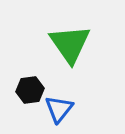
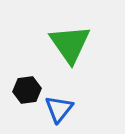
black hexagon: moved 3 px left
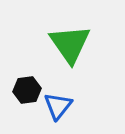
blue triangle: moved 1 px left, 3 px up
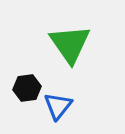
black hexagon: moved 2 px up
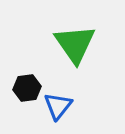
green triangle: moved 5 px right
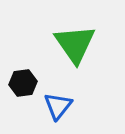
black hexagon: moved 4 px left, 5 px up
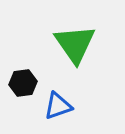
blue triangle: rotated 32 degrees clockwise
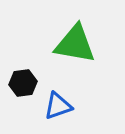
green triangle: rotated 45 degrees counterclockwise
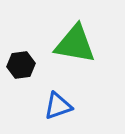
black hexagon: moved 2 px left, 18 px up
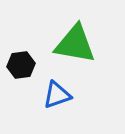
blue triangle: moved 1 px left, 11 px up
